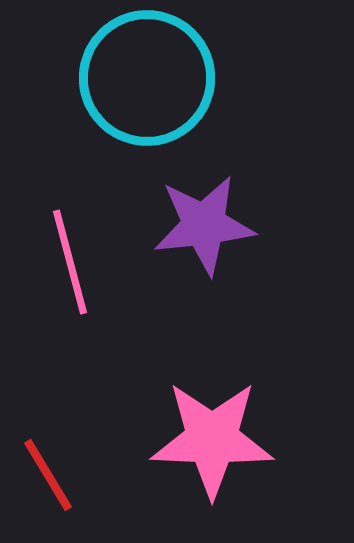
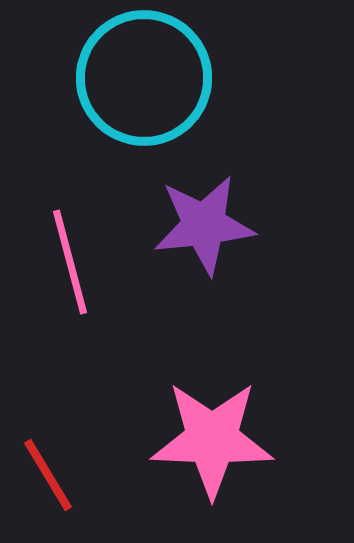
cyan circle: moved 3 px left
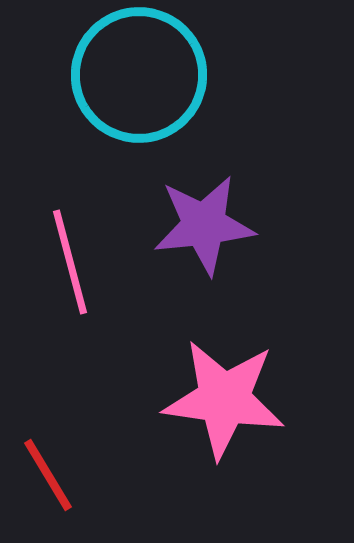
cyan circle: moved 5 px left, 3 px up
pink star: moved 12 px right, 40 px up; rotated 6 degrees clockwise
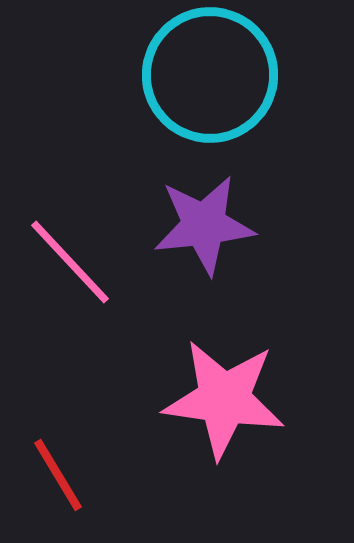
cyan circle: moved 71 px right
pink line: rotated 28 degrees counterclockwise
red line: moved 10 px right
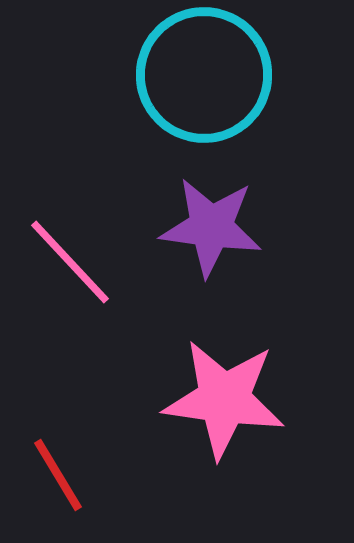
cyan circle: moved 6 px left
purple star: moved 7 px right, 2 px down; rotated 14 degrees clockwise
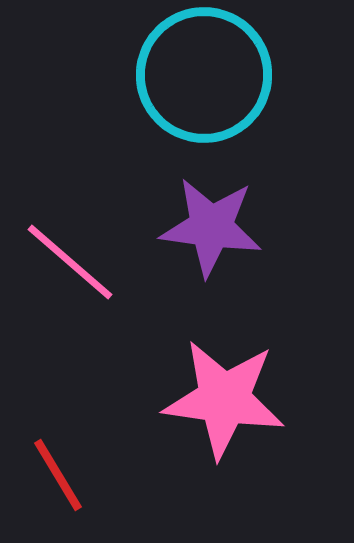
pink line: rotated 6 degrees counterclockwise
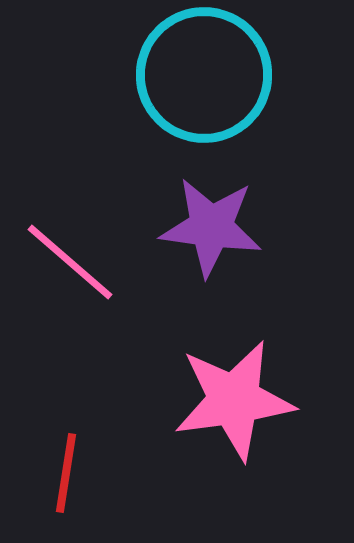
pink star: moved 10 px right, 1 px down; rotated 16 degrees counterclockwise
red line: moved 8 px right, 2 px up; rotated 40 degrees clockwise
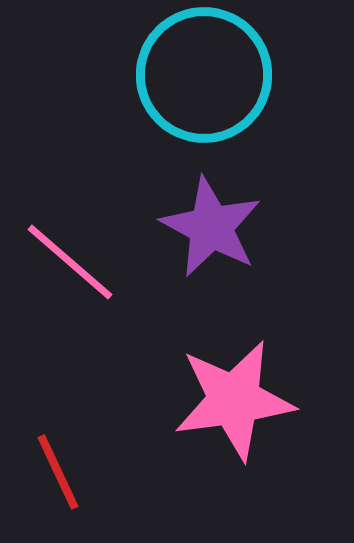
purple star: rotated 20 degrees clockwise
red line: moved 8 px left, 1 px up; rotated 34 degrees counterclockwise
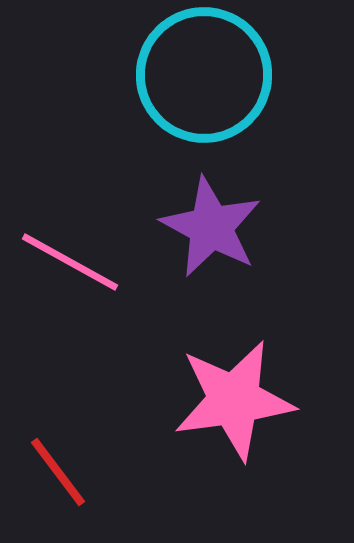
pink line: rotated 12 degrees counterclockwise
red line: rotated 12 degrees counterclockwise
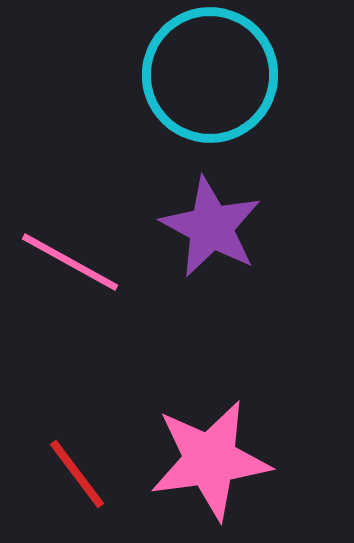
cyan circle: moved 6 px right
pink star: moved 24 px left, 60 px down
red line: moved 19 px right, 2 px down
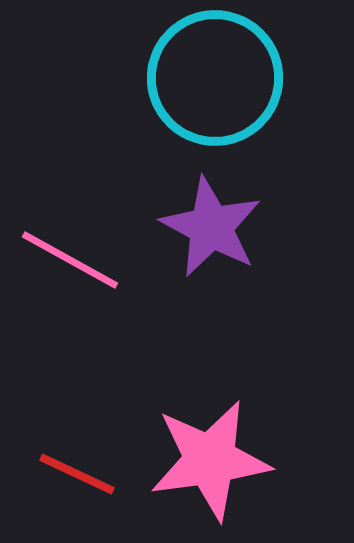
cyan circle: moved 5 px right, 3 px down
pink line: moved 2 px up
red line: rotated 28 degrees counterclockwise
